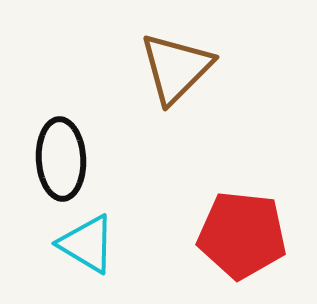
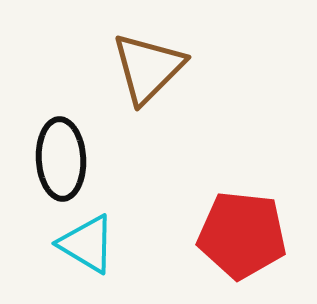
brown triangle: moved 28 px left
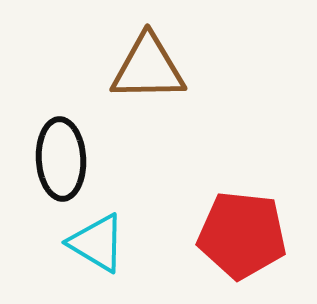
brown triangle: rotated 44 degrees clockwise
cyan triangle: moved 10 px right, 1 px up
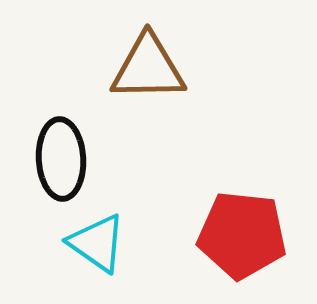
cyan triangle: rotated 4 degrees clockwise
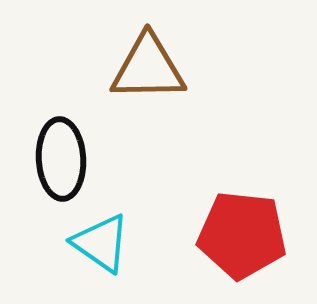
cyan triangle: moved 4 px right
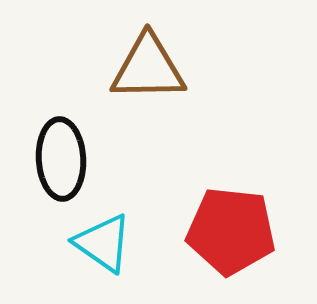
red pentagon: moved 11 px left, 4 px up
cyan triangle: moved 2 px right
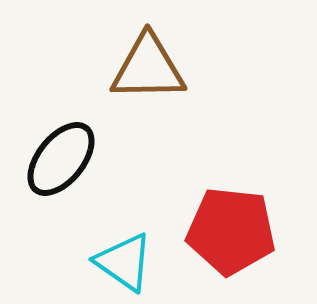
black ellipse: rotated 42 degrees clockwise
cyan triangle: moved 21 px right, 19 px down
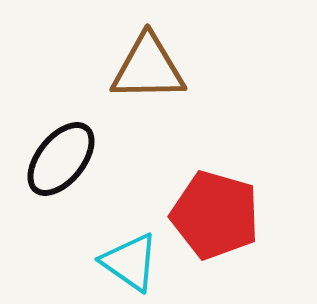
red pentagon: moved 16 px left, 16 px up; rotated 10 degrees clockwise
cyan triangle: moved 6 px right
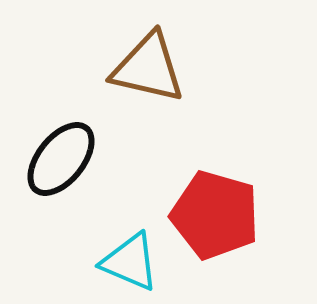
brown triangle: rotated 14 degrees clockwise
cyan triangle: rotated 12 degrees counterclockwise
